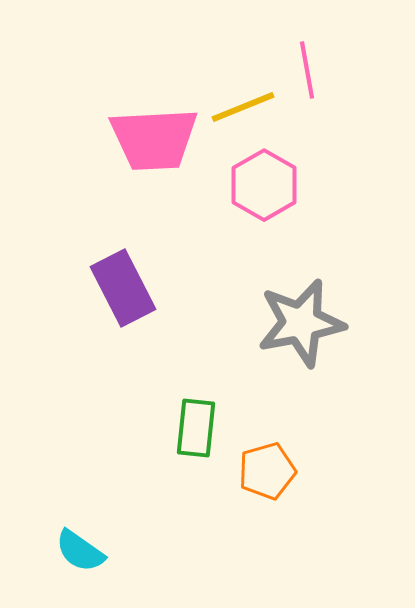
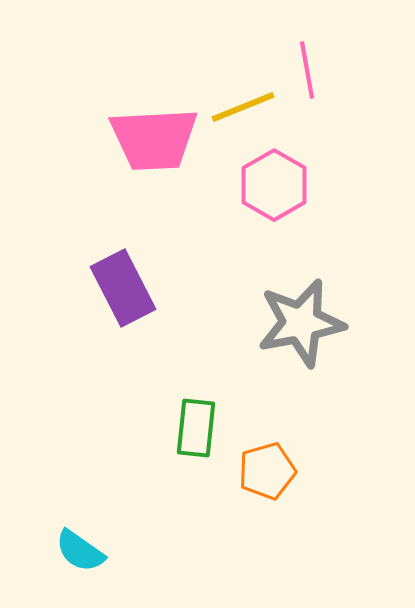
pink hexagon: moved 10 px right
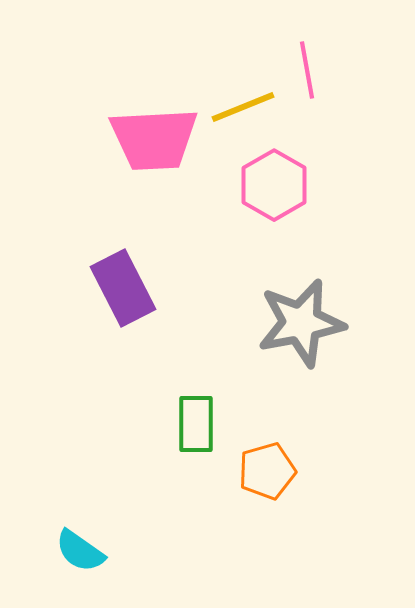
green rectangle: moved 4 px up; rotated 6 degrees counterclockwise
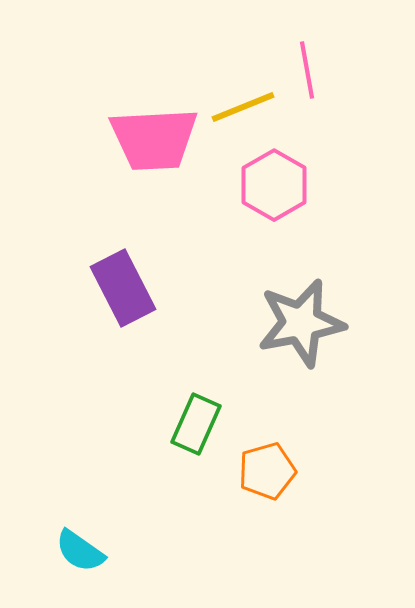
green rectangle: rotated 24 degrees clockwise
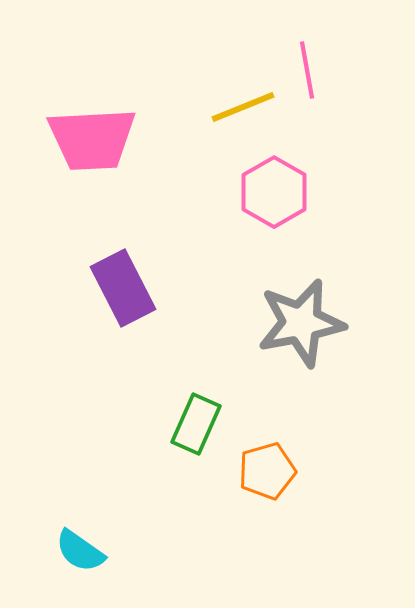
pink trapezoid: moved 62 px left
pink hexagon: moved 7 px down
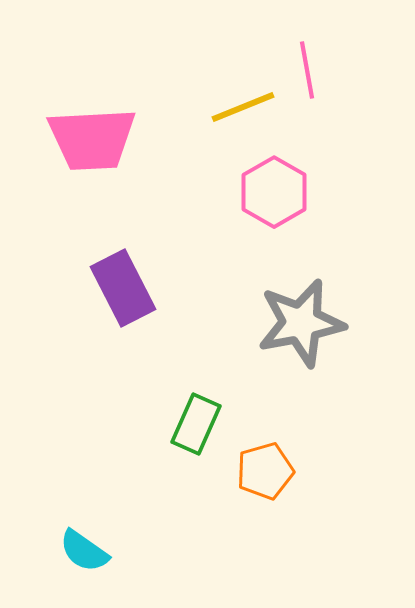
orange pentagon: moved 2 px left
cyan semicircle: moved 4 px right
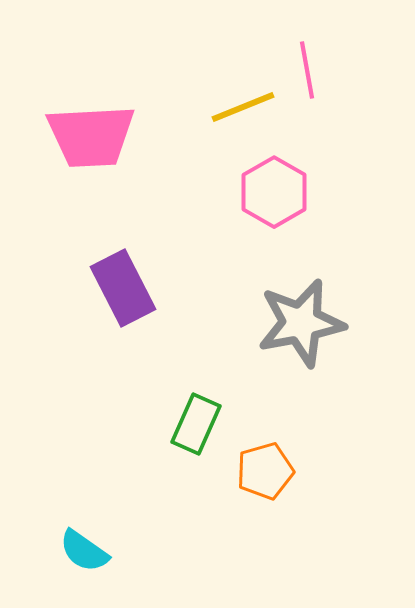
pink trapezoid: moved 1 px left, 3 px up
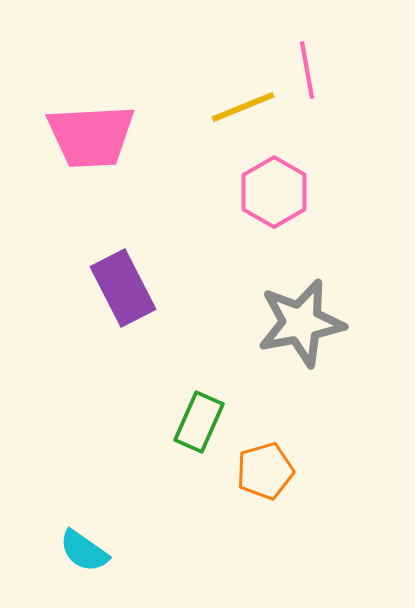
green rectangle: moved 3 px right, 2 px up
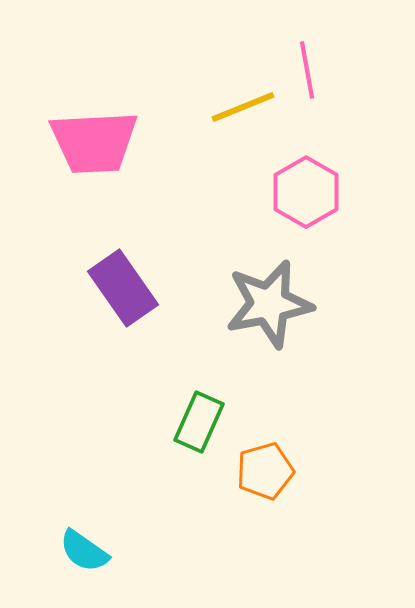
pink trapezoid: moved 3 px right, 6 px down
pink hexagon: moved 32 px right
purple rectangle: rotated 8 degrees counterclockwise
gray star: moved 32 px left, 19 px up
